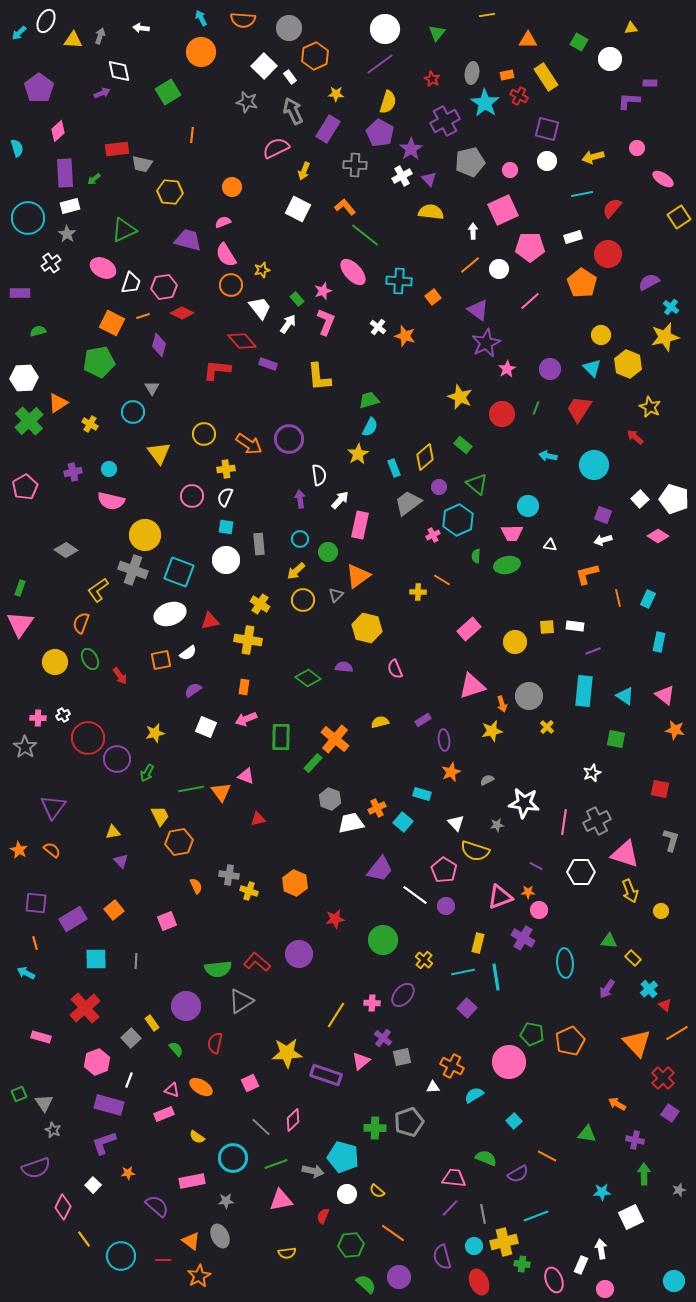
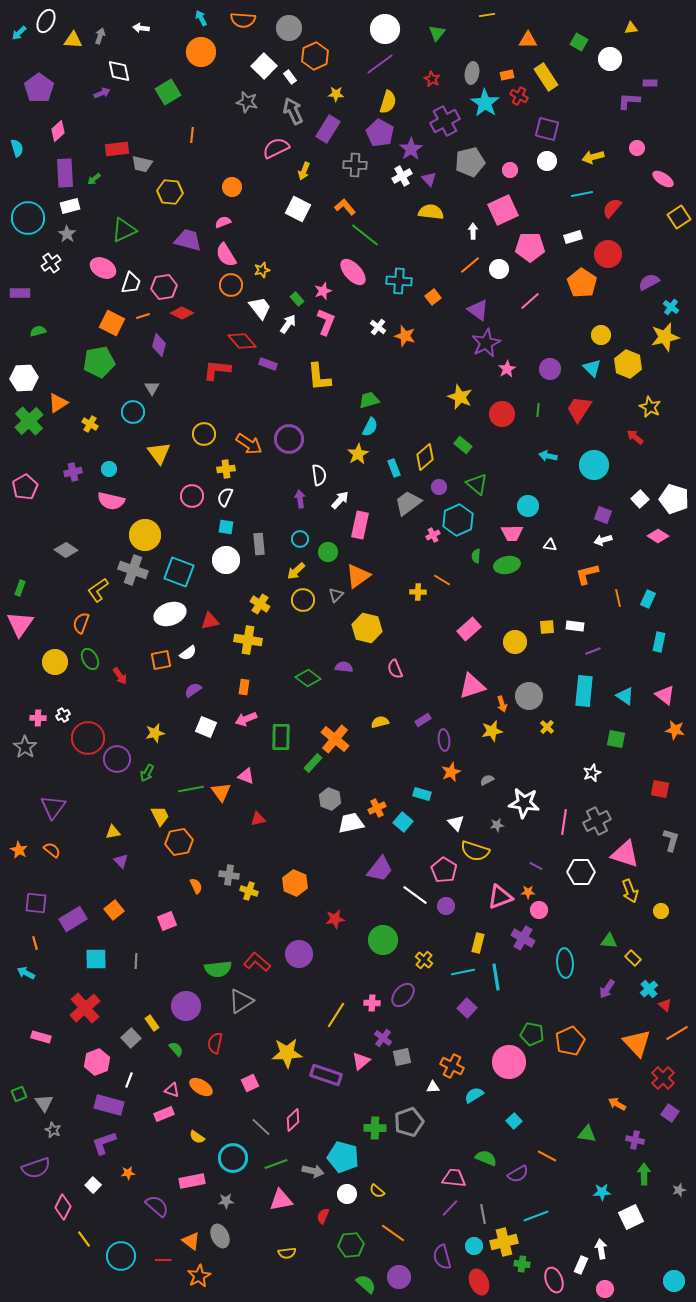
green line at (536, 408): moved 2 px right, 2 px down; rotated 16 degrees counterclockwise
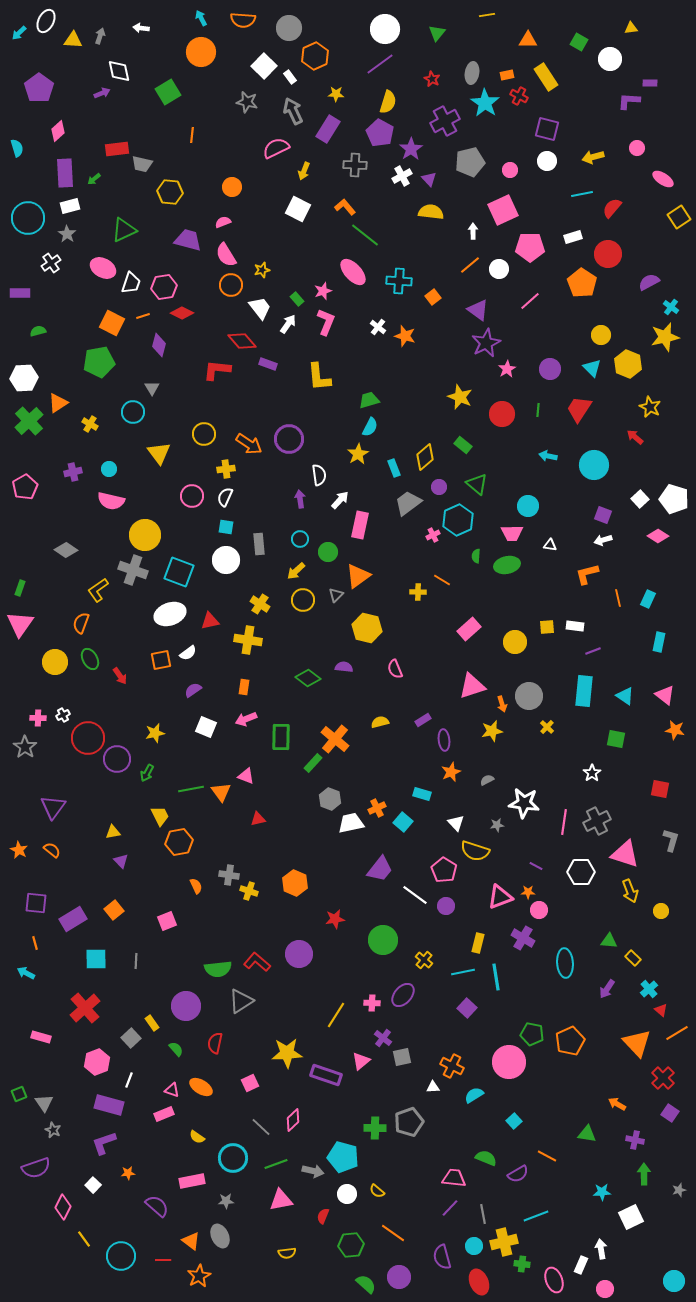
white star at (592, 773): rotated 12 degrees counterclockwise
red triangle at (665, 1005): moved 4 px left, 5 px down
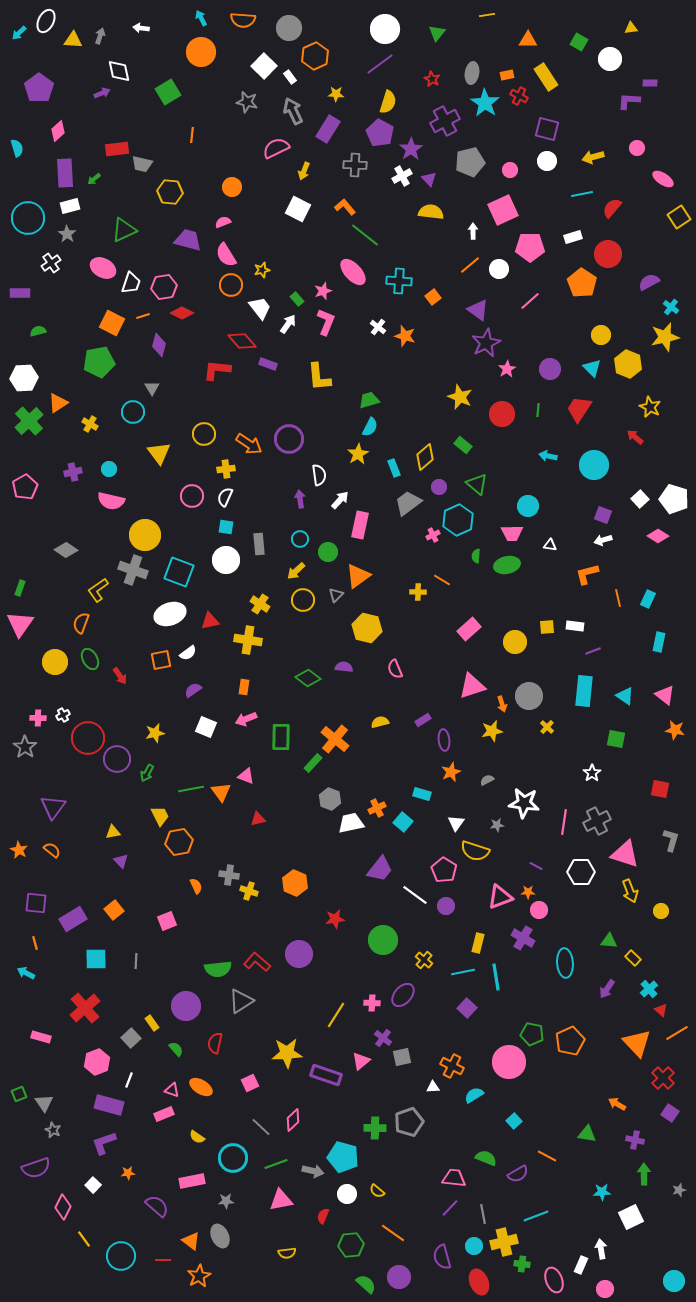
white triangle at (456, 823): rotated 18 degrees clockwise
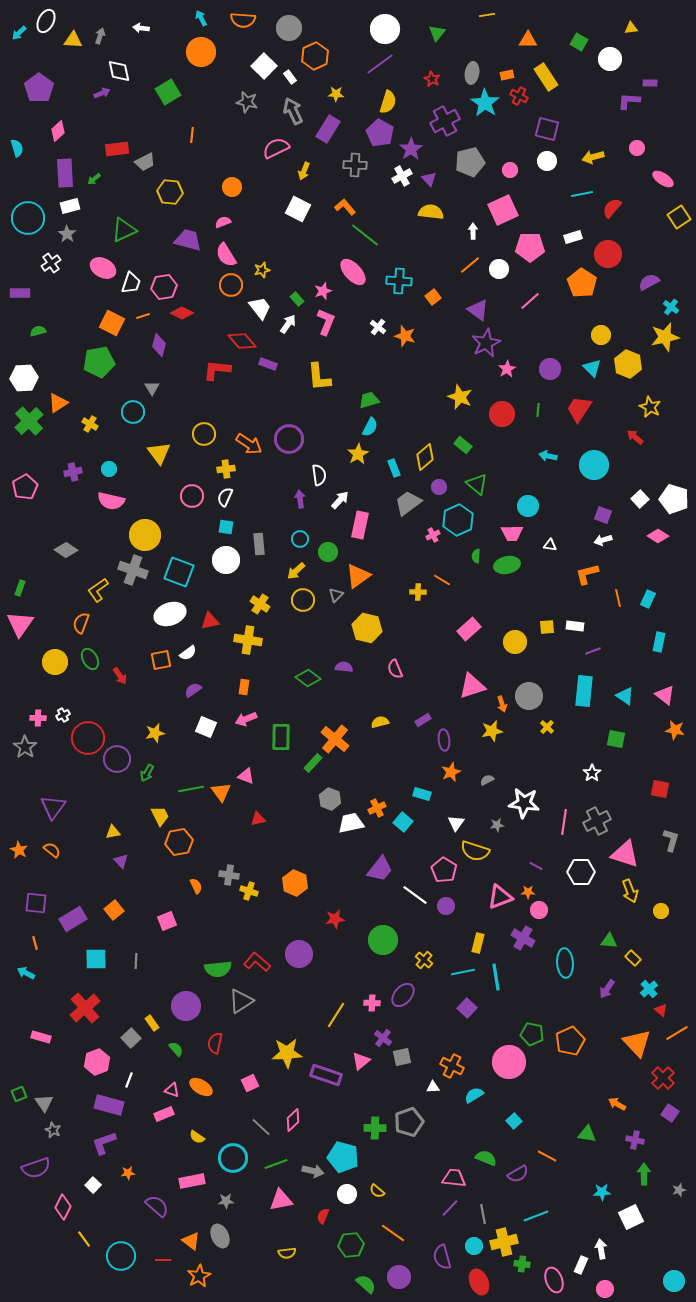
gray trapezoid at (142, 164): moved 3 px right, 2 px up; rotated 40 degrees counterclockwise
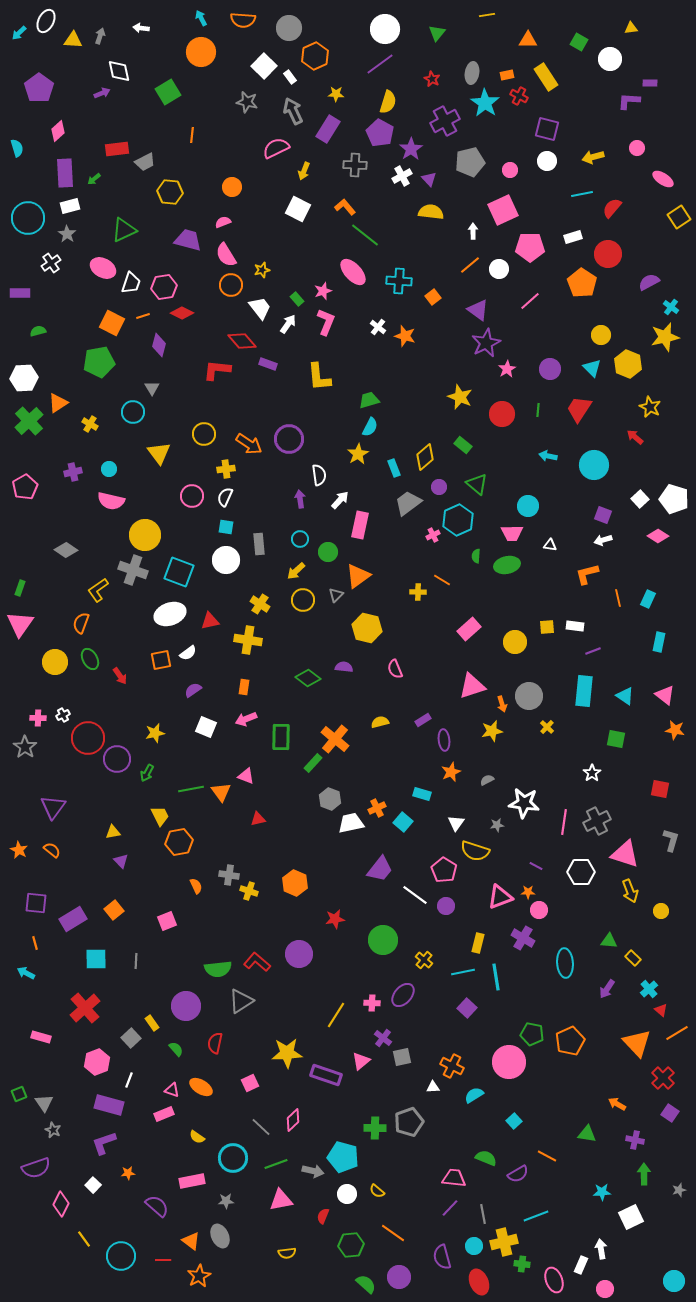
pink diamond at (63, 1207): moved 2 px left, 3 px up
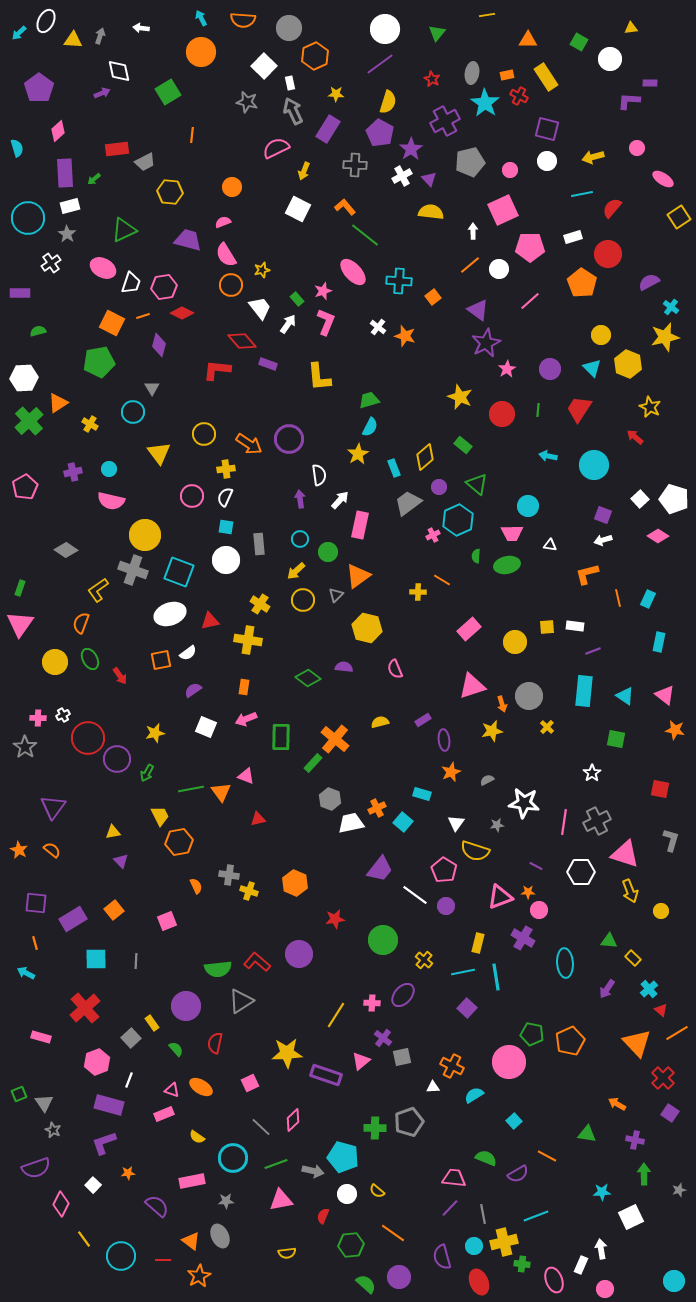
white rectangle at (290, 77): moved 6 px down; rotated 24 degrees clockwise
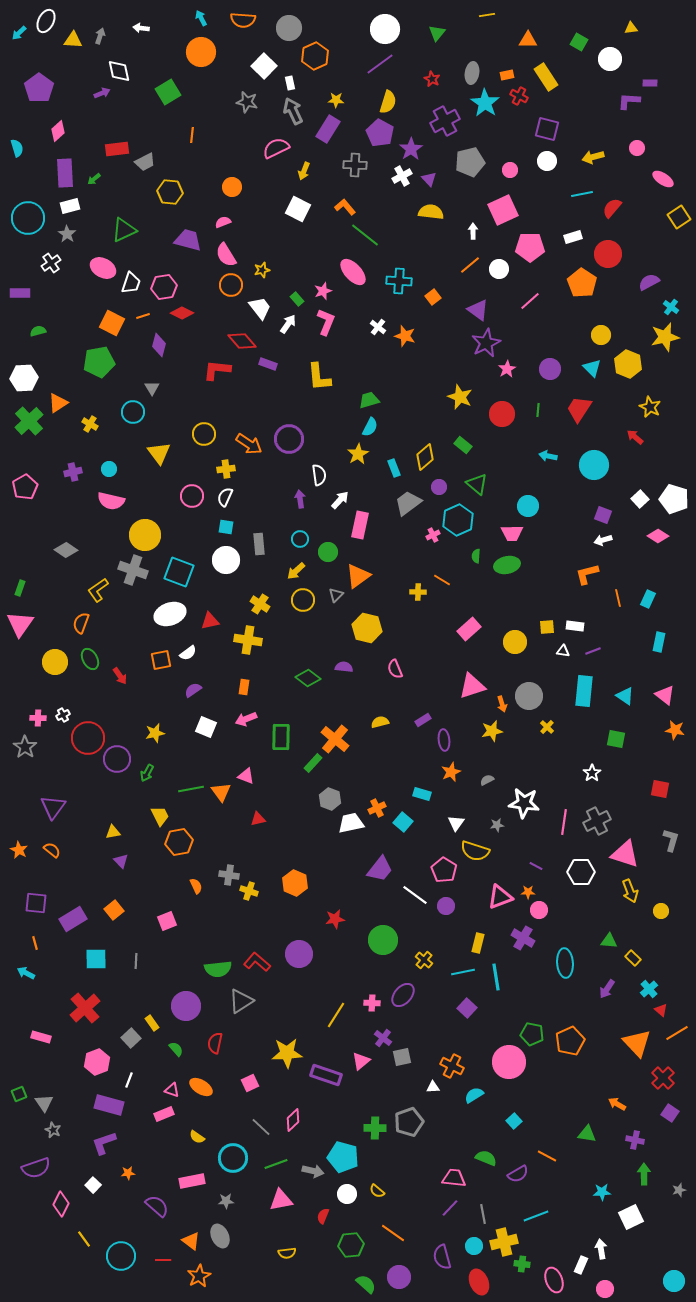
yellow star at (336, 94): moved 6 px down
white triangle at (550, 545): moved 13 px right, 106 px down
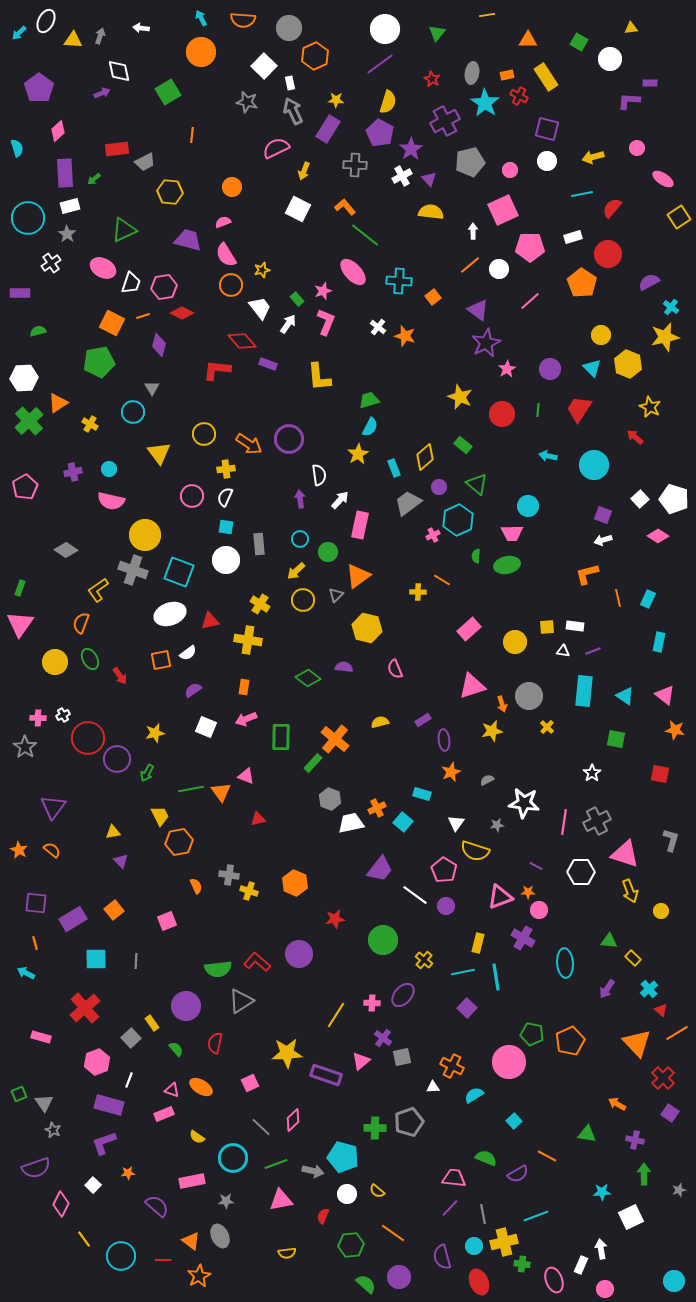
red square at (660, 789): moved 15 px up
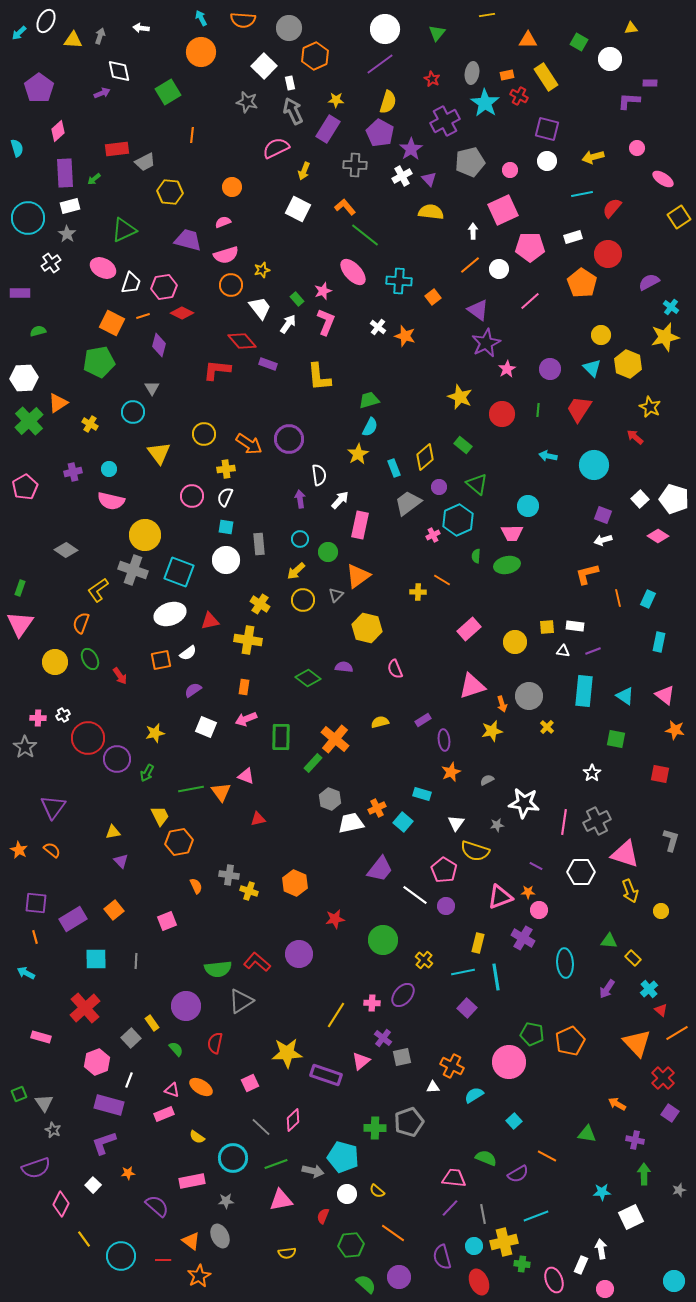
pink semicircle at (226, 255): rotated 75 degrees counterclockwise
orange line at (35, 943): moved 6 px up
